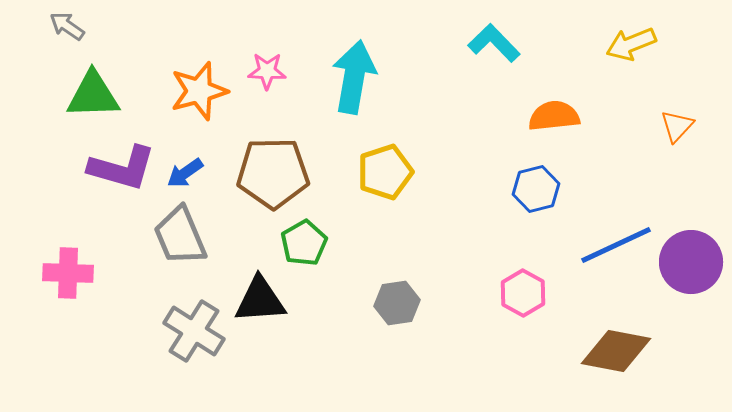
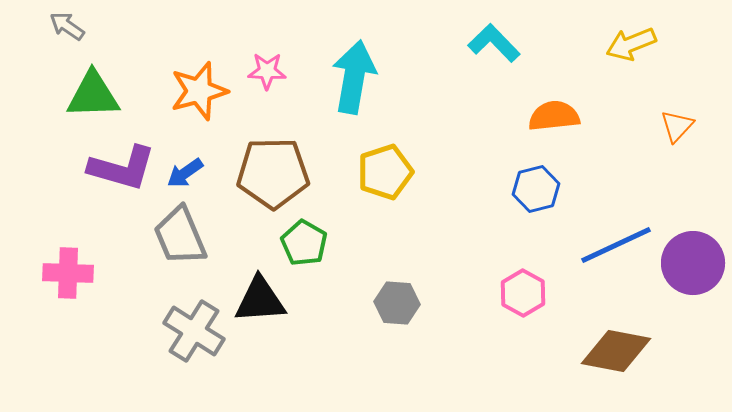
green pentagon: rotated 12 degrees counterclockwise
purple circle: moved 2 px right, 1 px down
gray hexagon: rotated 12 degrees clockwise
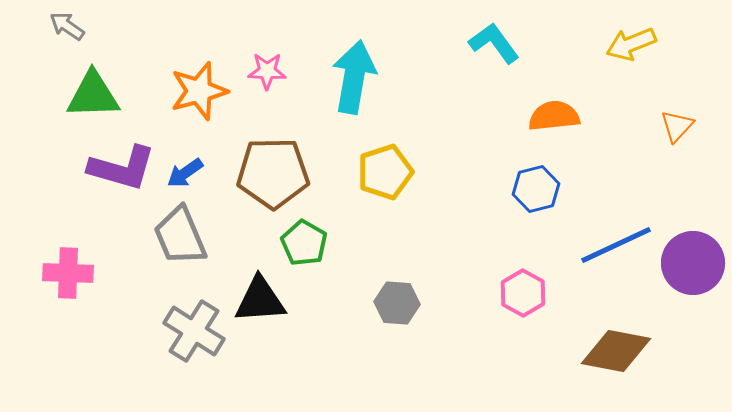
cyan L-shape: rotated 8 degrees clockwise
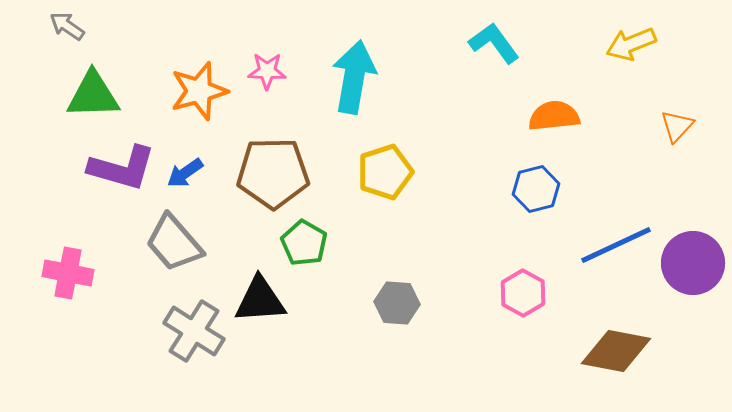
gray trapezoid: moved 6 px left, 7 px down; rotated 18 degrees counterclockwise
pink cross: rotated 9 degrees clockwise
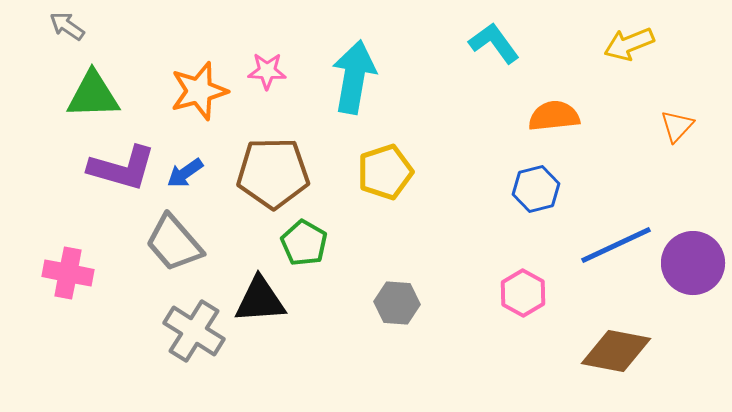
yellow arrow: moved 2 px left
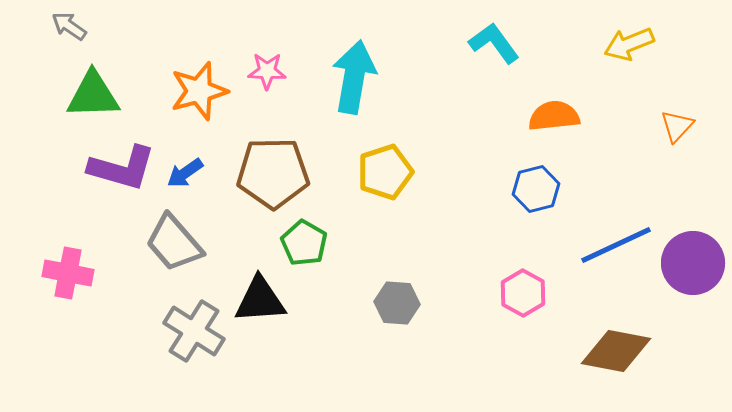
gray arrow: moved 2 px right
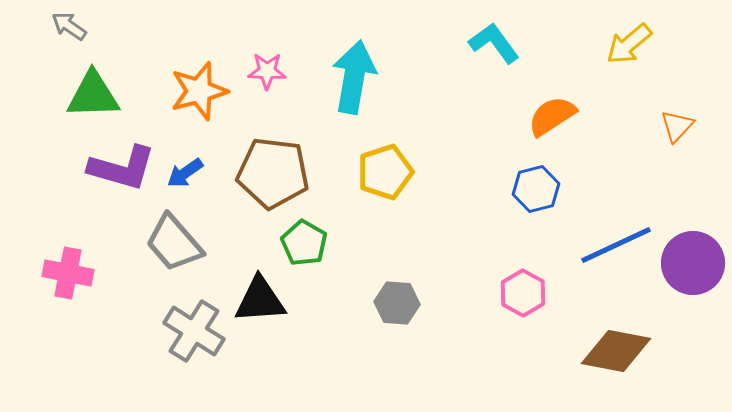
yellow arrow: rotated 18 degrees counterclockwise
orange semicircle: moved 2 px left; rotated 27 degrees counterclockwise
brown pentagon: rotated 8 degrees clockwise
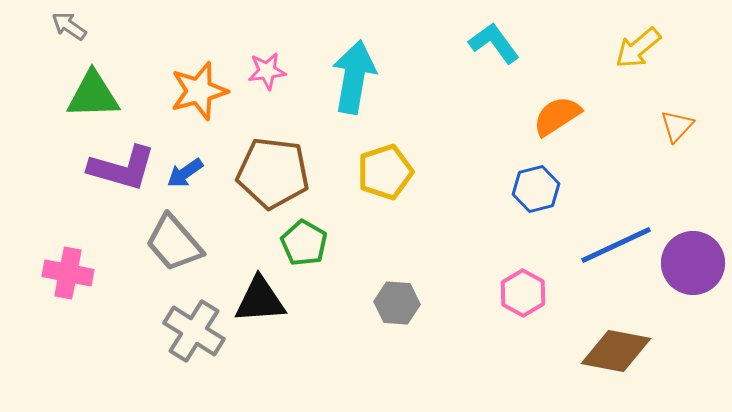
yellow arrow: moved 9 px right, 4 px down
pink star: rotated 9 degrees counterclockwise
orange semicircle: moved 5 px right
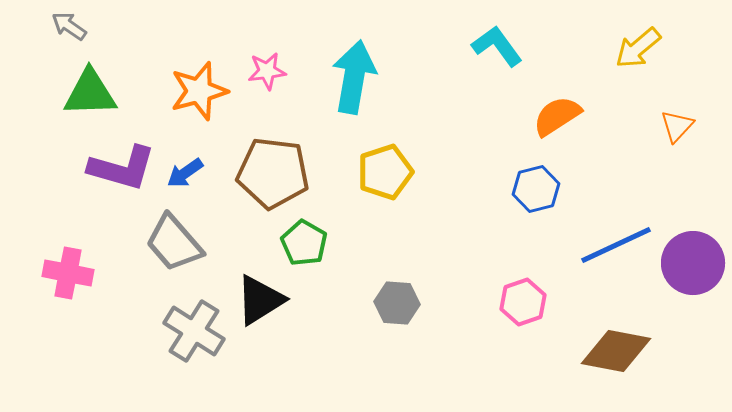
cyan L-shape: moved 3 px right, 3 px down
green triangle: moved 3 px left, 2 px up
pink hexagon: moved 9 px down; rotated 12 degrees clockwise
black triangle: rotated 28 degrees counterclockwise
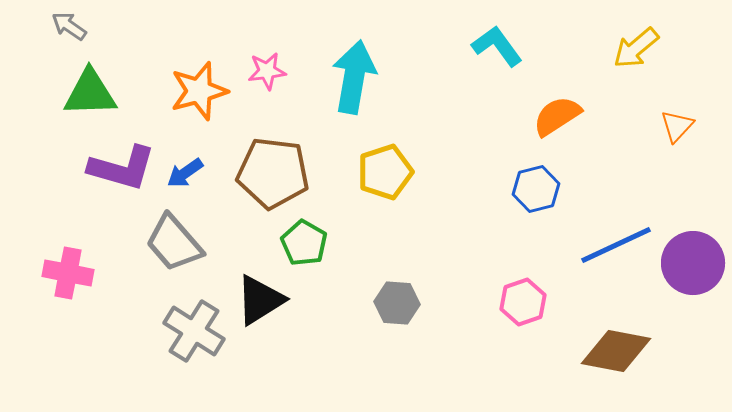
yellow arrow: moved 2 px left
